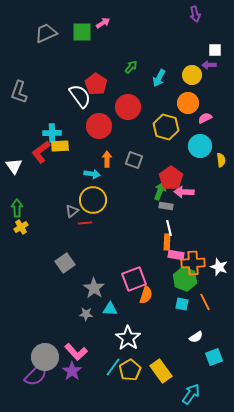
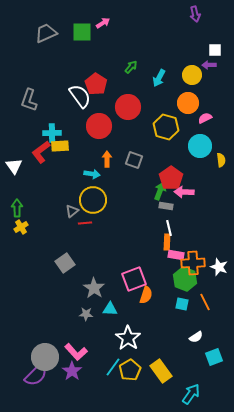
gray L-shape at (19, 92): moved 10 px right, 8 px down
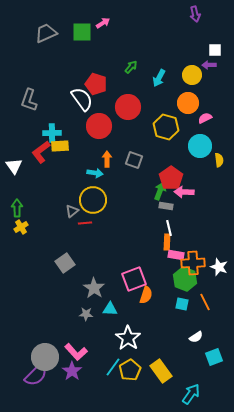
red pentagon at (96, 84): rotated 15 degrees counterclockwise
white semicircle at (80, 96): moved 2 px right, 3 px down
yellow semicircle at (221, 160): moved 2 px left
cyan arrow at (92, 174): moved 3 px right, 1 px up
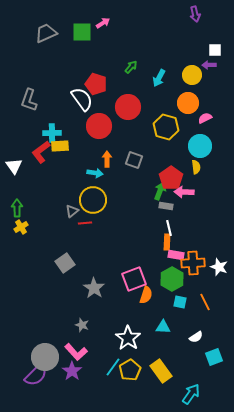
yellow semicircle at (219, 160): moved 23 px left, 7 px down
green hexagon at (185, 279): moved 13 px left; rotated 10 degrees clockwise
cyan square at (182, 304): moved 2 px left, 2 px up
cyan triangle at (110, 309): moved 53 px right, 18 px down
gray star at (86, 314): moved 4 px left, 11 px down; rotated 16 degrees clockwise
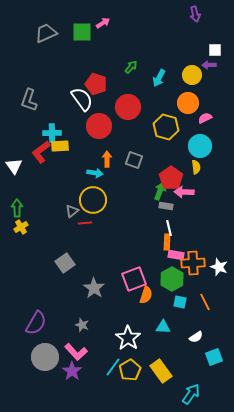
purple semicircle at (36, 375): moved 52 px up; rotated 15 degrees counterclockwise
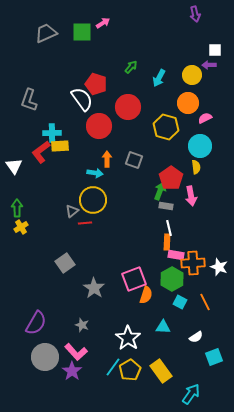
pink arrow at (184, 192): moved 7 px right, 4 px down; rotated 102 degrees counterclockwise
cyan square at (180, 302): rotated 16 degrees clockwise
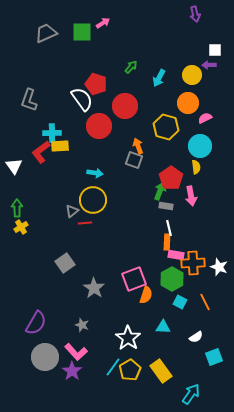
red circle at (128, 107): moved 3 px left, 1 px up
orange arrow at (107, 159): moved 31 px right, 13 px up; rotated 21 degrees counterclockwise
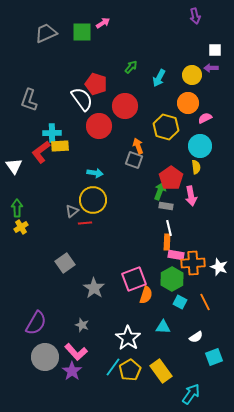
purple arrow at (195, 14): moved 2 px down
purple arrow at (209, 65): moved 2 px right, 3 px down
